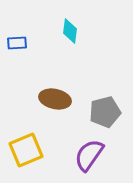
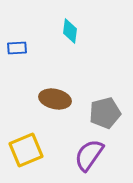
blue rectangle: moved 5 px down
gray pentagon: moved 1 px down
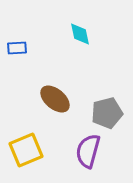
cyan diamond: moved 10 px right, 3 px down; rotated 20 degrees counterclockwise
brown ellipse: rotated 28 degrees clockwise
gray pentagon: moved 2 px right
purple semicircle: moved 1 px left, 4 px up; rotated 20 degrees counterclockwise
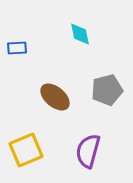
brown ellipse: moved 2 px up
gray pentagon: moved 23 px up
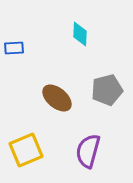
cyan diamond: rotated 15 degrees clockwise
blue rectangle: moved 3 px left
brown ellipse: moved 2 px right, 1 px down
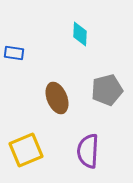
blue rectangle: moved 5 px down; rotated 12 degrees clockwise
brown ellipse: rotated 28 degrees clockwise
purple semicircle: rotated 12 degrees counterclockwise
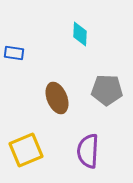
gray pentagon: rotated 16 degrees clockwise
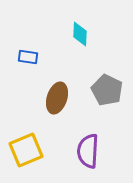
blue rectangle: moved 14 px right, 4 px down
gray pentagon: rotated 24 degrees clockwise
brown ellipse: rotated 40 degrees clockwise
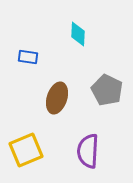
cyan diamond: moved 2 px left
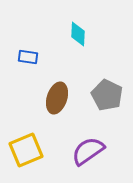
gray pentagon: moved 5 px down
purple semicircle: rotated 52 degrees clockwise
